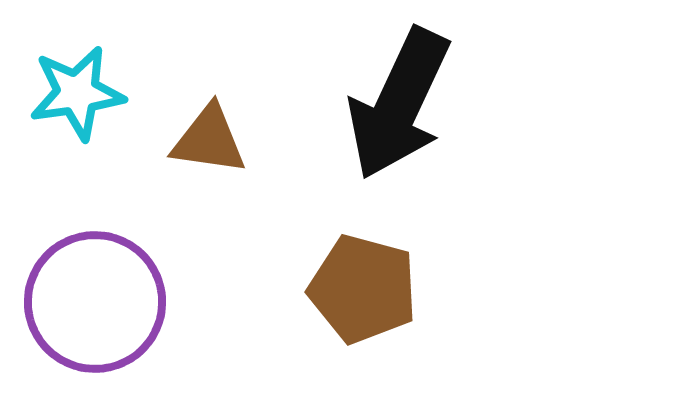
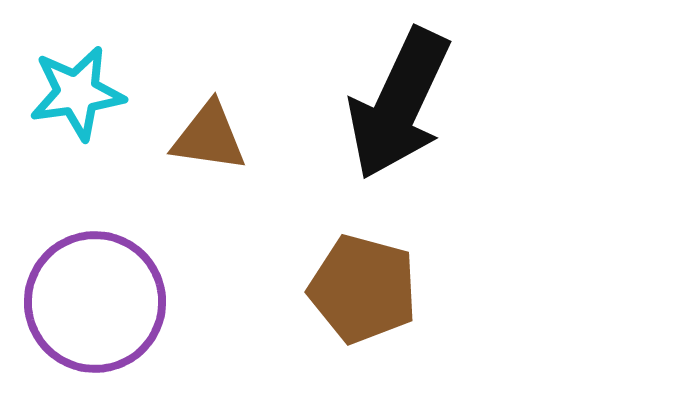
brown triangle: moved 3 px up
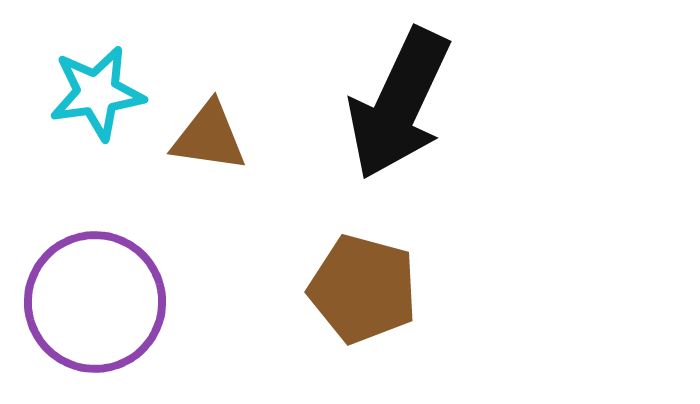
cyan star: moved 20 px right
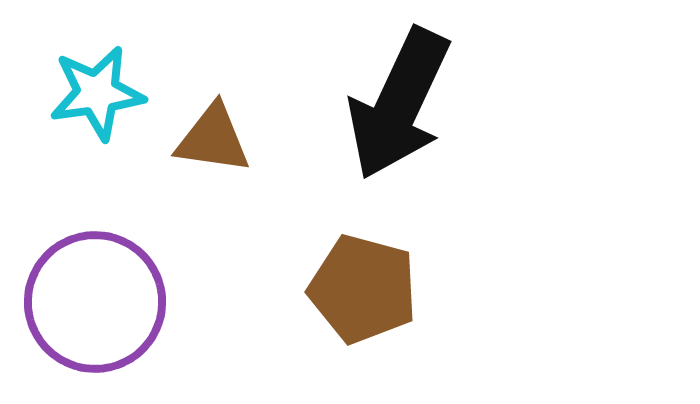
brown triangle: moved 4 px right, 2 px down
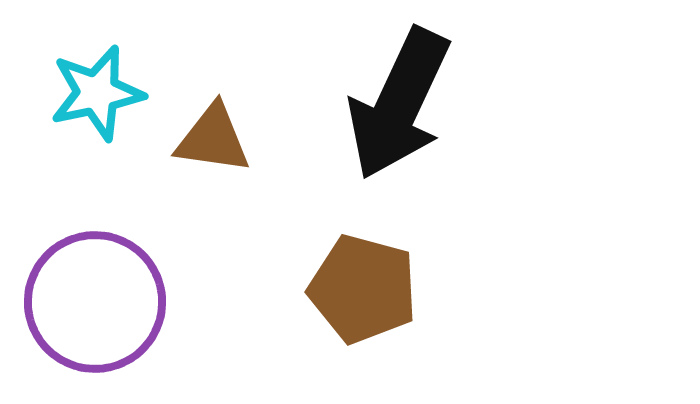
cyan star: rotated 4 degrees counterclockwise
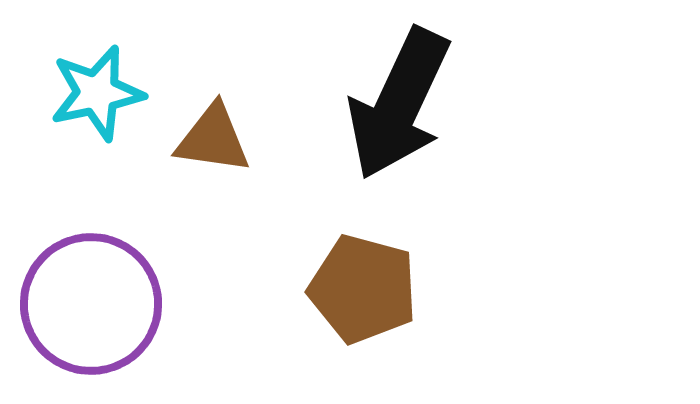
purple circle: moved 4 px left, 2 px down
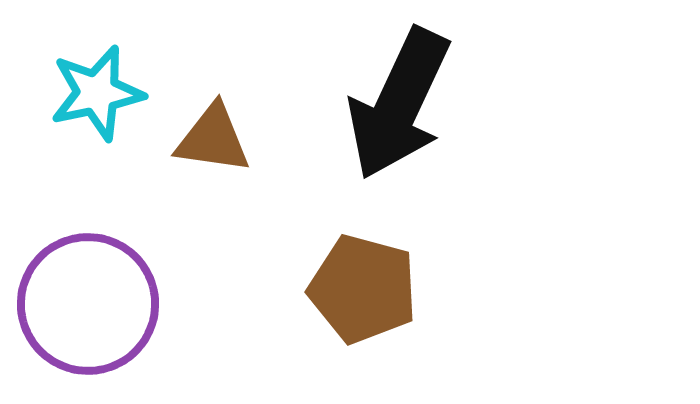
purple circle: moved 3 px left
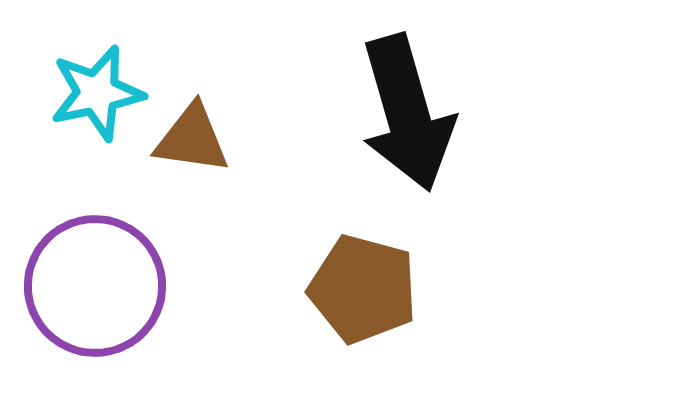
black arrow: moved 8 px right, 9 px down; rotated 41 degrees counterclockwise
brown triangle: moved 21 px left
purple circle: moved 7 px right, 18 px up
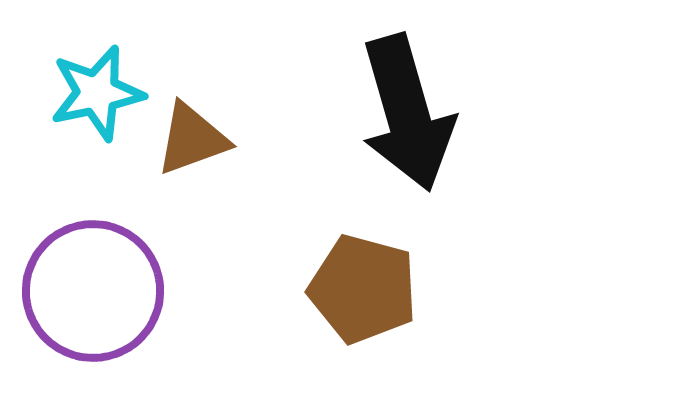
brown triangle: rotated 28 degrees counterclockwise
purple circle: moved 2 px left, 5 px down
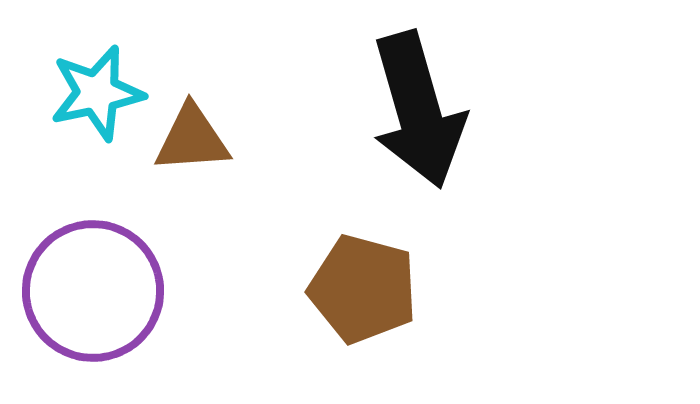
black arrow: moved 11 px right, 3 px up
brown triangle: rotated 16 degrees clockwise
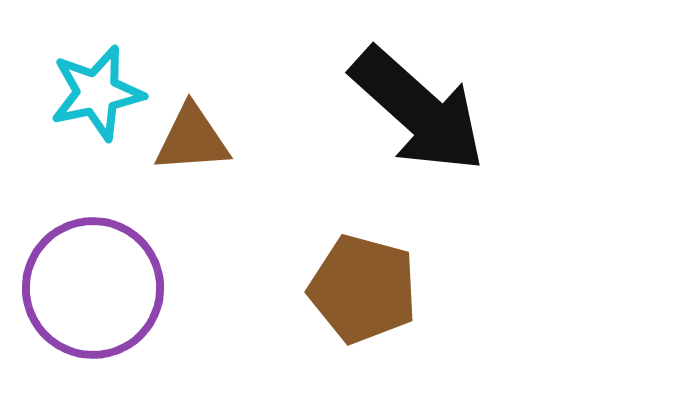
black arrow: rotated 32 degrees counterclockwise
purple circle: moved 3 px up
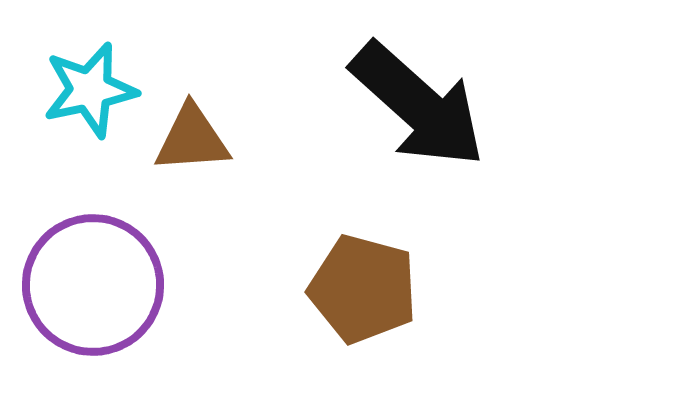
cyan star: moved 7 px left, 3 px up
black arrow: moved 5 px up
purple circle: moved 3 px up
